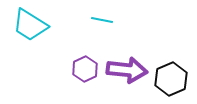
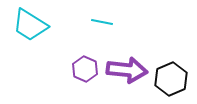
cyan line: moved 2 px down
purple hexagon: rotated 10 degrees counterclockwise
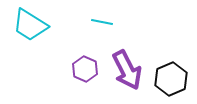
purple arrow: rotated 57 degrees clockwise
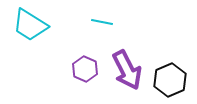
black hexagon: moved 1 px left, 1 px down
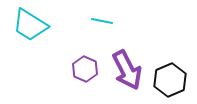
cyan line: moved 1 px up
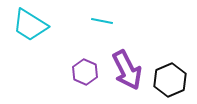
purple hexagon: moved 3 px down
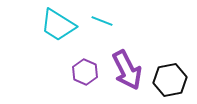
cyan line: rotated 10 degrees clockwise
cyan trapezoid: moved 28 px right
black hexagon: rotated 12 degrees clockwise
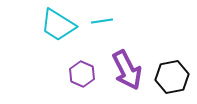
cyan line: rotated 30 degrees counterclockwise
purple hexagon: moved 3 px left, 2 px down
black hexagon: moved 2 px right, 3 px up
